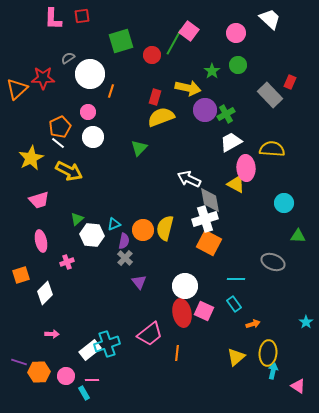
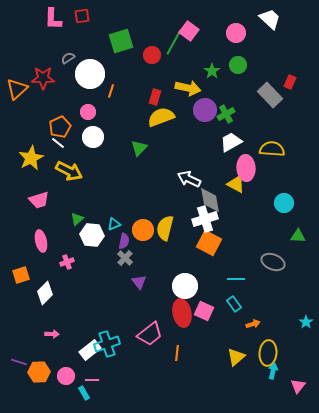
pink triangle at (298, 386): rotated 35 degrees clockwise
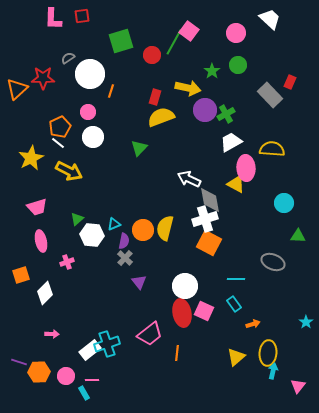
pink trapezoid at (39, 200): moved 2 px left, 7 px down
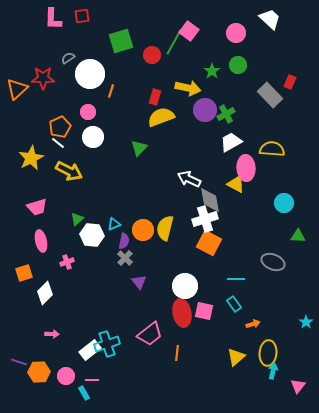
orange square at (21, 275): moved 3 px right, 2 px up
pink square at (204, 311): rotated 12 degrees counterclockwise
